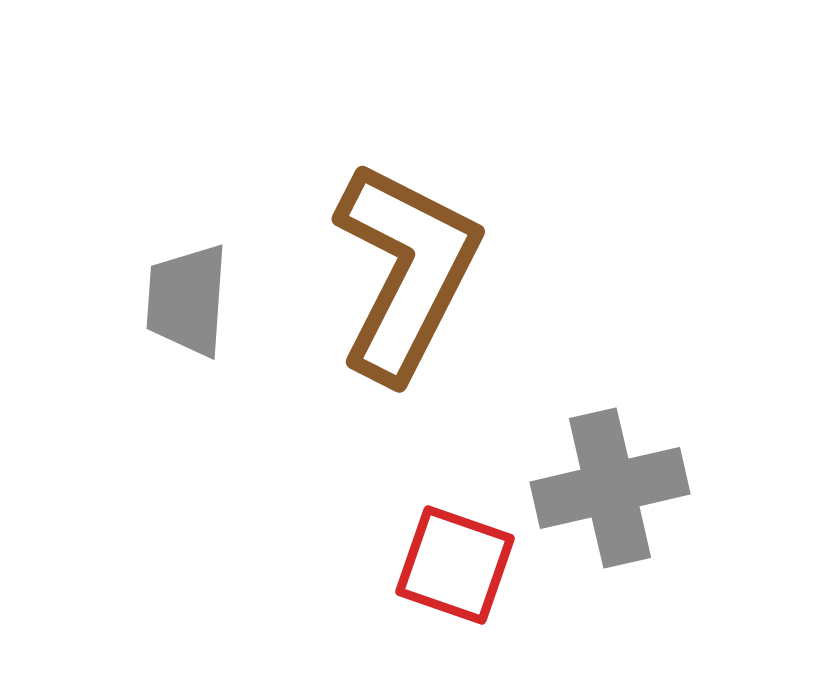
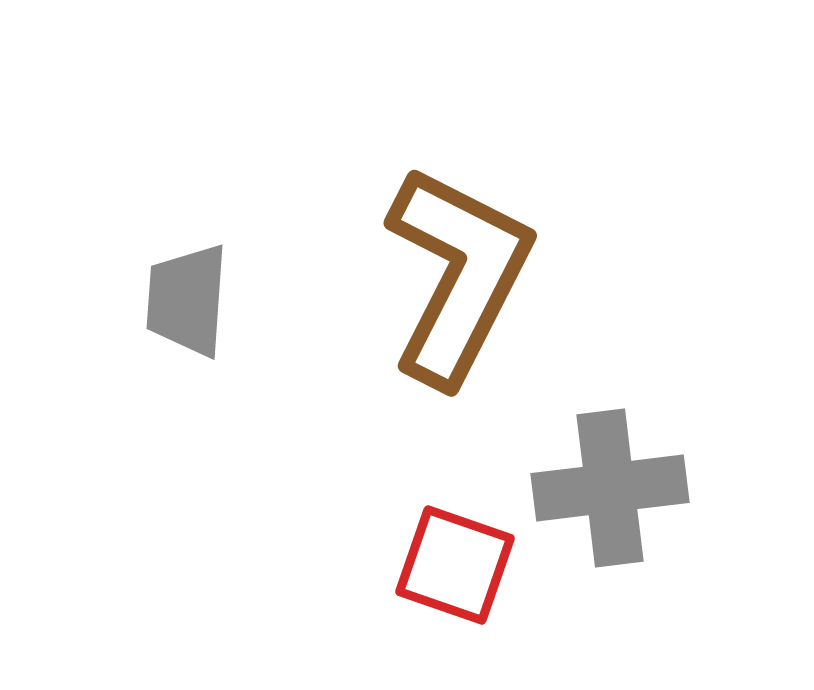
brown L-shape: moved 52 px right, 4 px down
gray cross: rotated 6 degrees clockwise
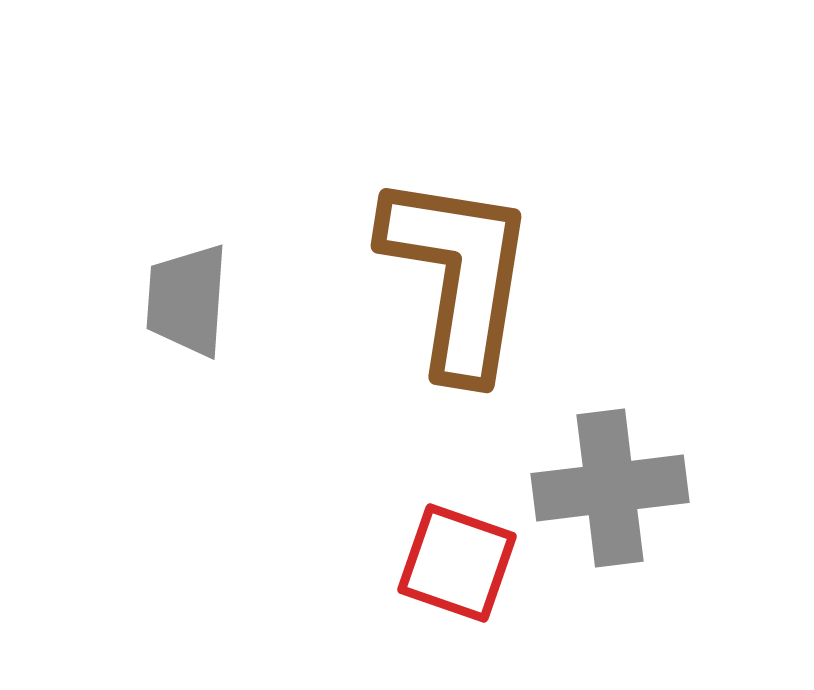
brown L-shape: rotated 18 degrees counterclockwise
red square: moved 2 px right, 2 px up
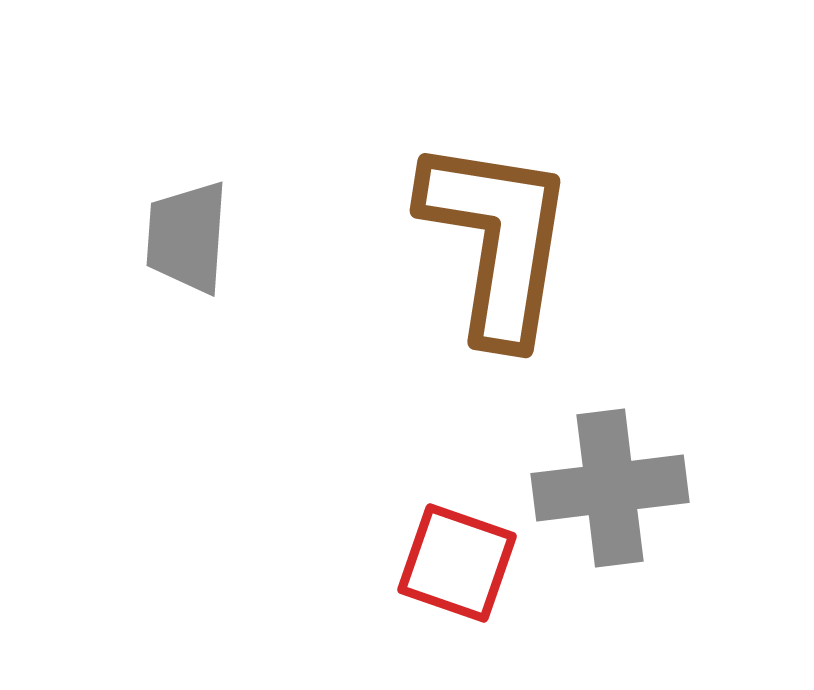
brown L-shape: moved 39 px right, 35 px up
gray trapezoid: moved 63 px up
